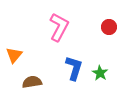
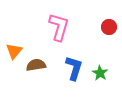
pink L-shape: rotated 12 degrees counterclockwise
orange triangle: moved 4 px up
brown semicircle: moved 4 px right, 17 px up
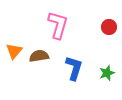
pink L-shape: moved 1 px left, 2 px up
brown semicircle: moved 3 px right, 9 px up
green star: moved 7 px right; rotated 21 degrees clockwise
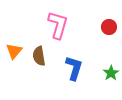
brown semicircle: rotated 90 degrees counterclockwise
green star: moved 4 px right; rotated 14 degrees counterclockwise
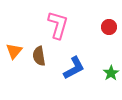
blue L-shape: rotated 45 degrees clockwise
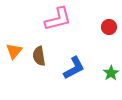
pink L-shape: moved 6 px up; rotated 60 degrees clockwise
